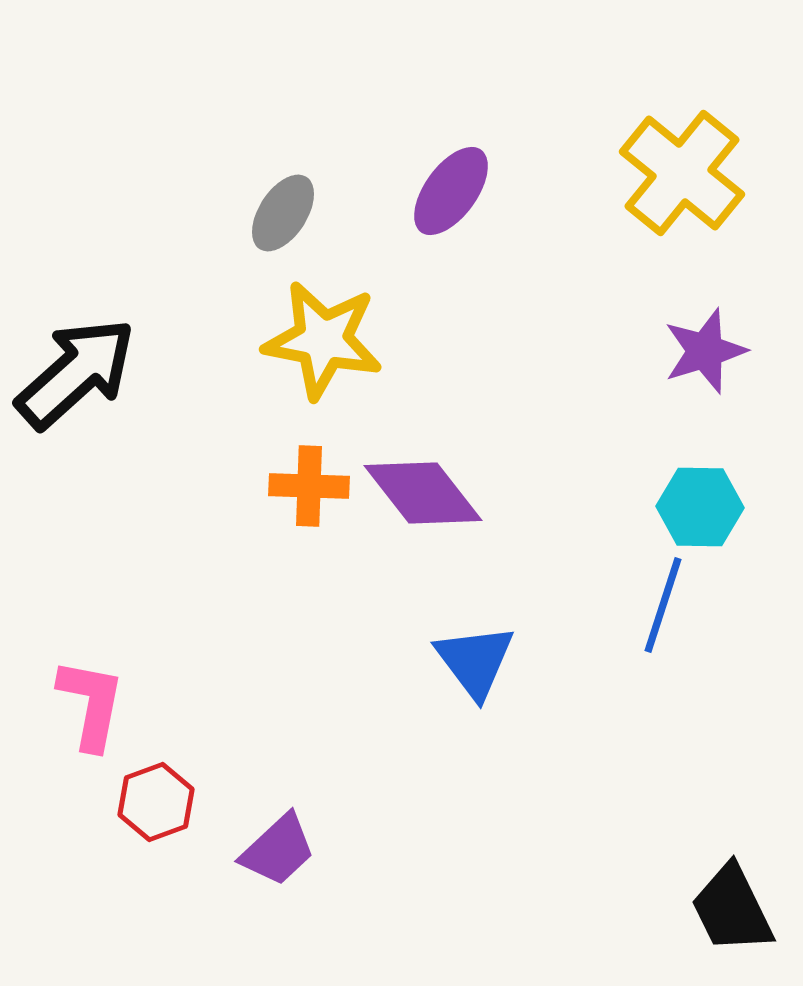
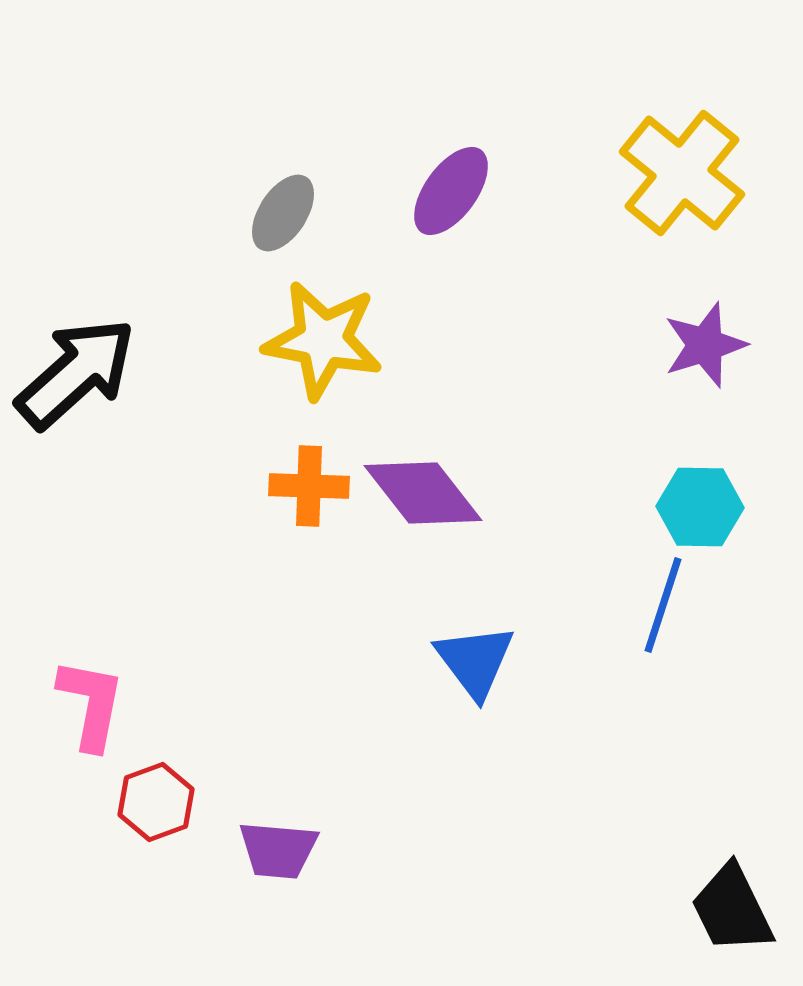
purple star: moved 6 px up
purple trapezoid: rotated 48 degrees clockwise
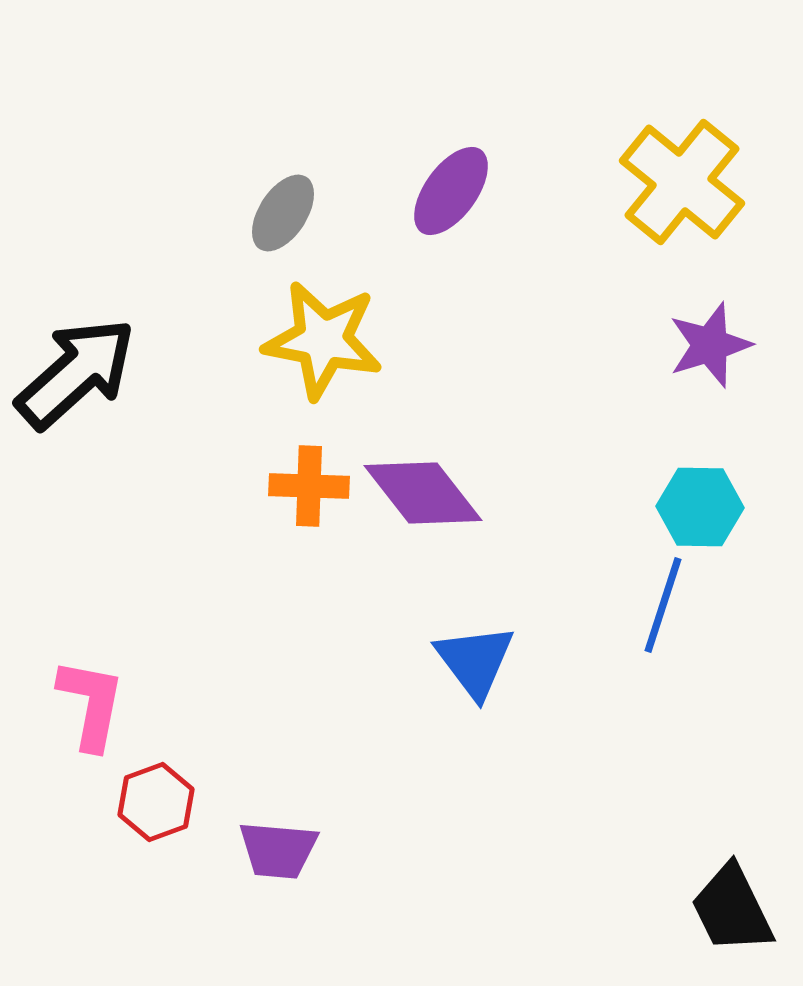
yellow cross: moved 9 px down
purple star: moved 5 px right
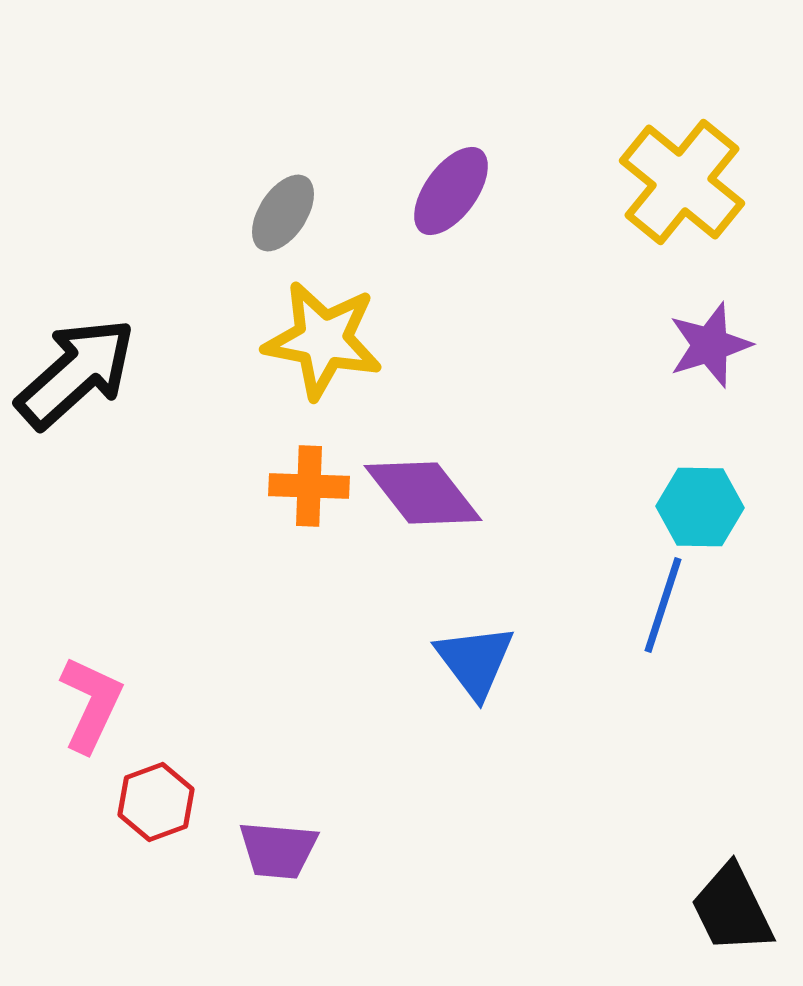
pink L-shape: rotated 14 degrees clockwise
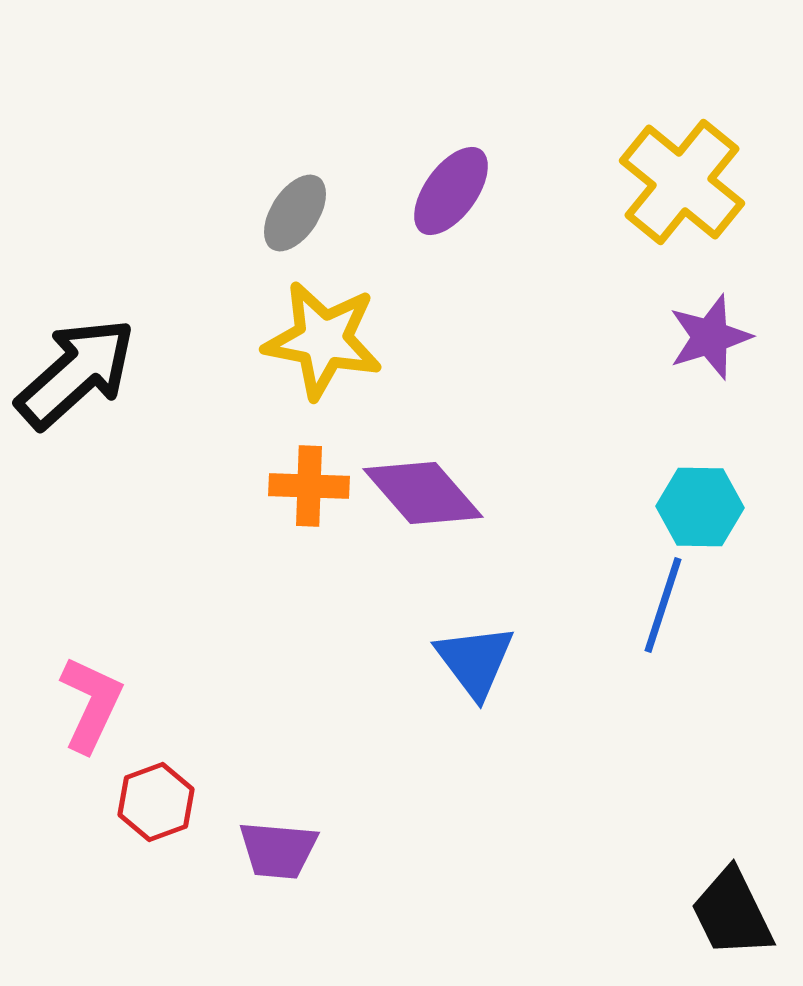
gray ellipse: moved 12 px right
purple star: moved 8 px up
purple diamond: rotated 3 degrees counterclockwise
black trapezoid: moved 4 px down
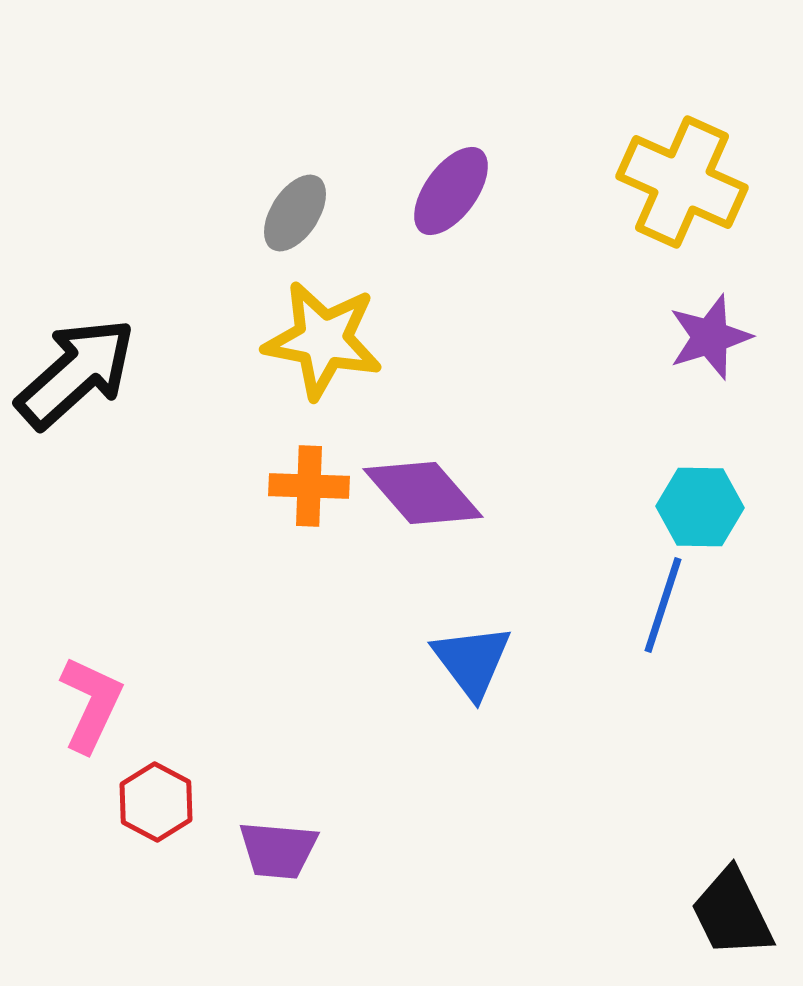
yellow cross: rotated 15 degrees counterclockwise
blue triangle: moved 3 px left
red hexagon: rotated 12 degrees counterclockwise
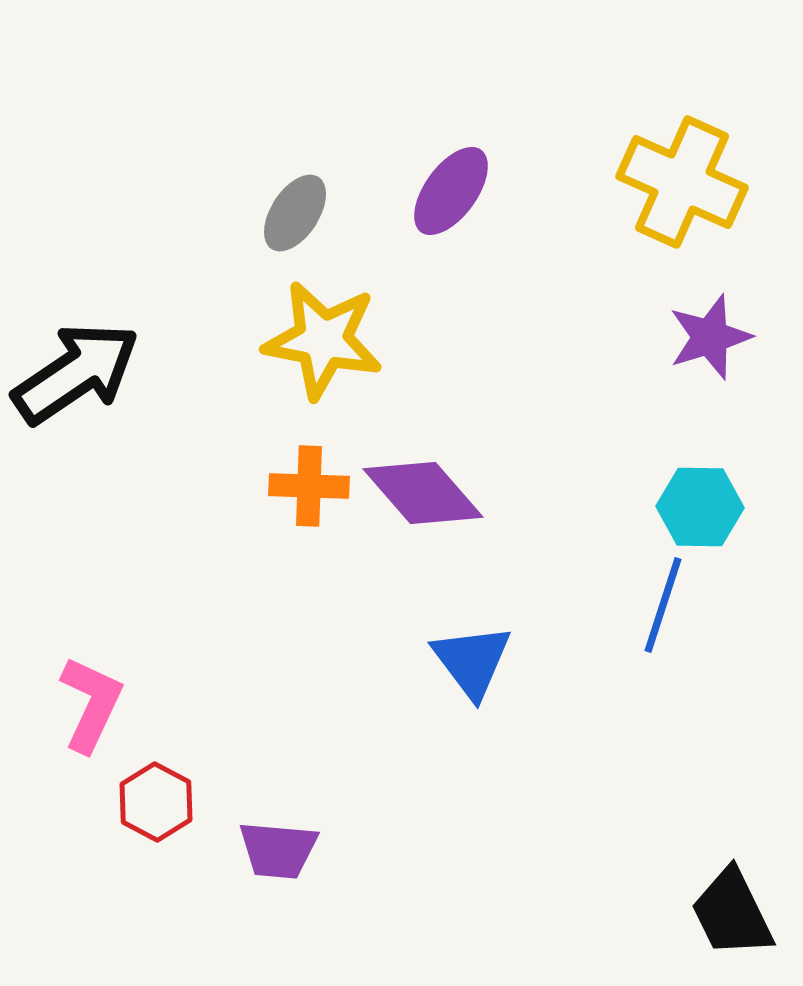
black arrow: rotated 8 degrees clockwise
